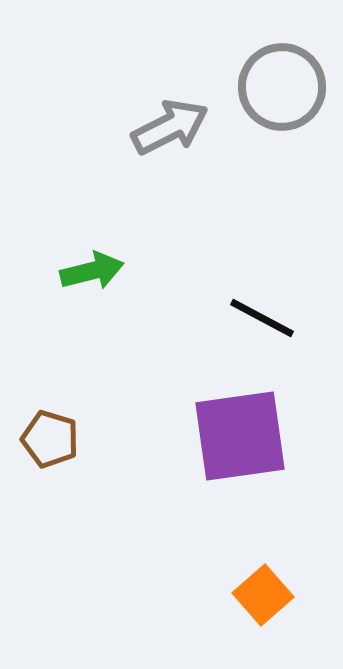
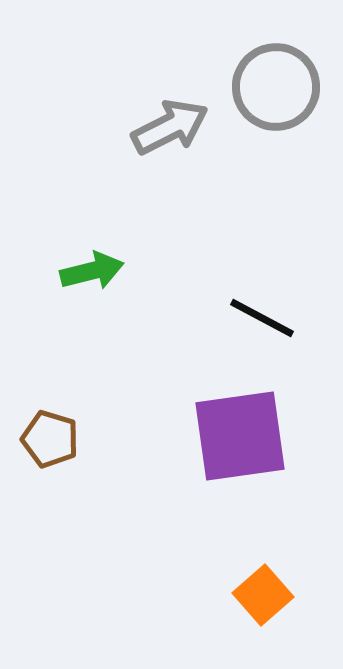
gray circle: moved 6 px left
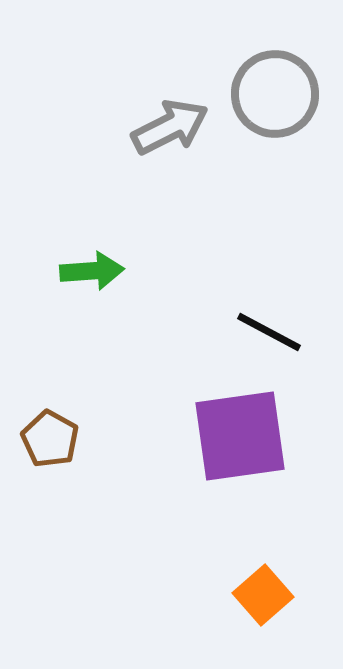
gray circle: moved 1 px left, 7 px down
green arrow: rotated 10 degrees clockwise
black line: moved 7 px right, 14 px down
brown pentagon: rotated 12 degrees clockwise
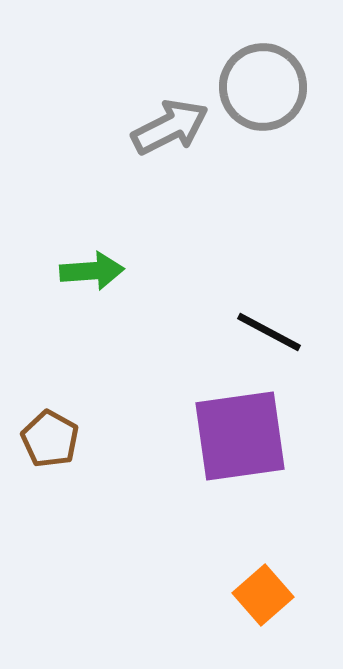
gray circle: moved 12 px left, 7 px up
